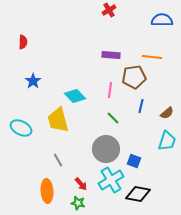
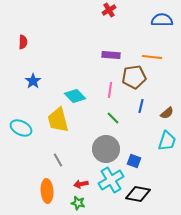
red arrow: rotated 120 degrees clockwise
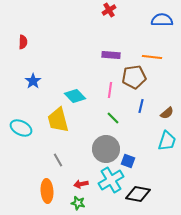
blue square: moved 6 px left
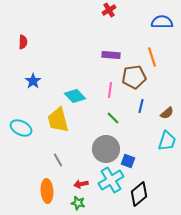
blue semicircle: moved 2 px down
orange line: rotated 66 degrees clockwise
black diamond: moved 1 px right; rotated 50 degrees counterclockwise
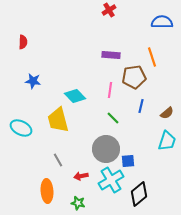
blue star: rotated 28 degrees counterclockwise
blue square: rotated 24 degrees counterclockwise
red arrow: moved 8 px up
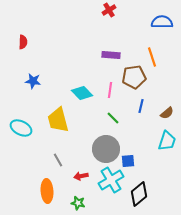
cyan diamond: moved 7 px right, 3 px up
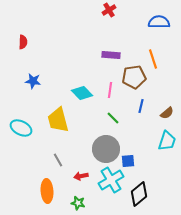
blue semicircle: moved 3 px left
orange line: moved 1 px right, 2 px down
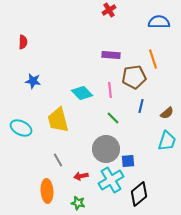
pink line: rotated 14 degrees counterclockwise
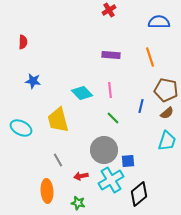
orange line: moved 3 px left, 2 px up
brown pentagon: moved 32 px right, 13 px down; rotated 20 degrees clockwise
gray circle: moved 2 px left, 1 px down
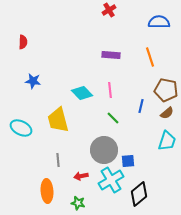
gray line: rotated 24 degrees clockwise
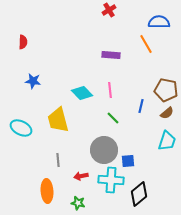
orange line: moved 4 px left, 13 px up; rotated 12 degrees counterclockwise
cyan cross: rotated 35 degrees clockwise
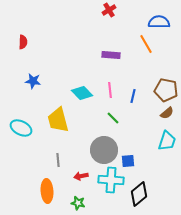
blue line: moved 8 px left, 10 px up
